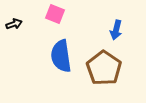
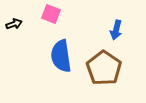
pink square: moved 4 px left
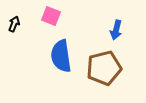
pink square: moved 2 px down
black arrow: rotated 49 degrees counterclockwise
brown pentagon: rotated 24 degrees clockwise
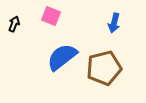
blue arrow: moved 2 px left, 7 px up
blue semicircle: moved 1 px right, 1 px down; rotated 60 degrees clockwise
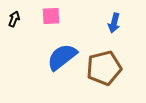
pink square: rotated 24 degrees counterclockwise
black arrow: moved 5 px up
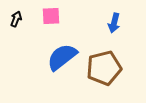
black arrow: moved 2 px right
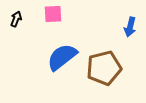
pink square: moved 2 px right, 2 px up
blue arrow: moved 16 px right, 4 px down
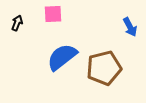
black arrow: moved 1 px right, 4 px down
blue arrow: rotated 42 degrees counterclockwise
